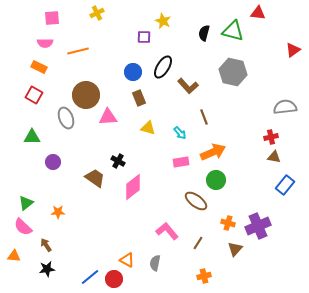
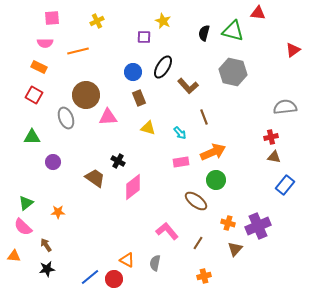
yellow cross at (97, 13): moved 8 px down
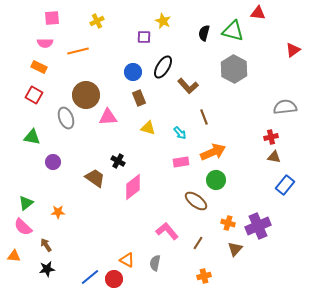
gray hexagon at (233, 72): moved 1 px right, 3 px up; rotated 16 degrees clockwise
green triangle at (32, 137): rotated 12 degrees clockwise
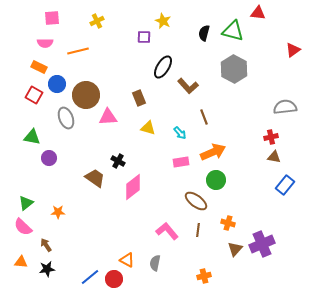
blue circle at (133, 72): moved 76 px left, 12 px down
purple circle at (53, 162): moved 4 px left, 4 px up
purple cross at (258, 226): moved 4 px right, 18 px down
brown line at (198, 243): moved 13 px up; rotated 24 degrees counterclockwise
orange triangle at (14, 256): moved 7 px right, 6 px down
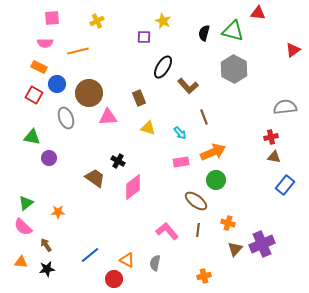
brown circle at (86, 95): moved 3 px right, 2 px up
blue line at (90, 277): moved 22 px up
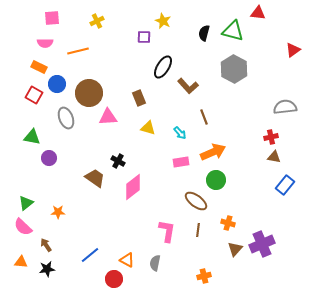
pink L-shape at (167, 231): rotated 50 degrees clockwise
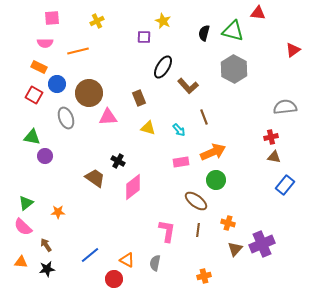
cyan arrow at (180, 133): moved 1 px left, 3 px up
purple circle at (49, 158): moved 4 px left, 2 px up
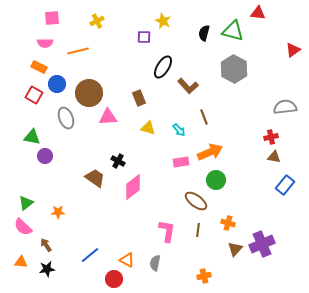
orange arrow at (213, 152): moved 3 px left
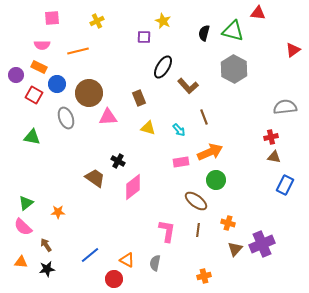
pink semicircle at (45, 43): moved 3 px left, 2 px down
purple circle at (45, 156): moved 29 px left, 81 px up
blue rectangle at (285, 185): rotated 12 degrees counterclockwise
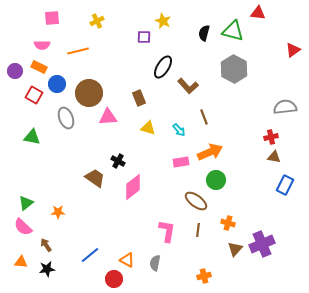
purple circle at (16, 75): moved 1 px left, 4 px up
